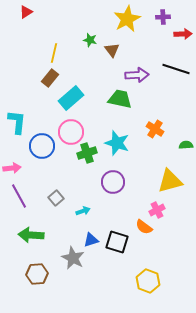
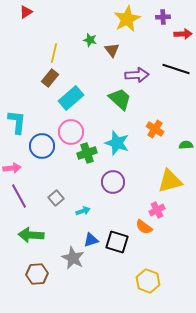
green trapezoid: rotated 30 degrees clockwise
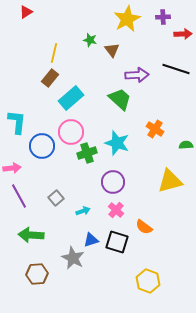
pink cross: moved 41 px left; rotated 21 degrees counterclockwise
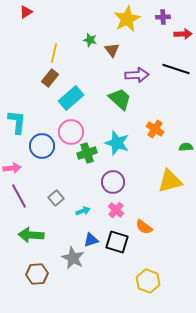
green semicircle: moved 2 px down
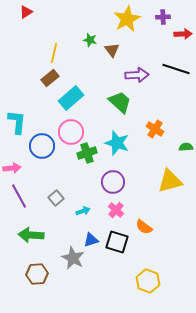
brown rectangle: rotated 12 degrees clockwise
green trapezoid: moved 3 px down
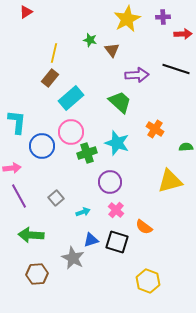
brown rectangle: rotated 12 degrees counterclockwise
purple circle: moved 3 px left
cyan arrow: moved 1 px down
